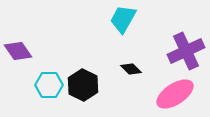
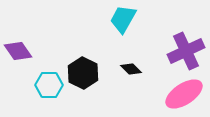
black hexagon: moved 12 px up
pink ellipse: moved 9 px right
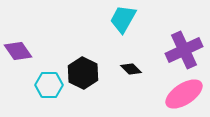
purple cross: moved 2 px left, 1 px up
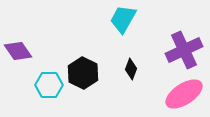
black diamond: rotated 65 degrees clockwise
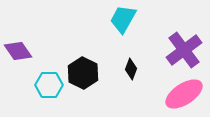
purple cross: rotated 12 degrees counterclockwise
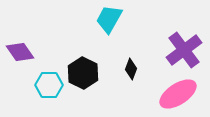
cyan trapezoid: moved 14 px left
purple diamond: moved 2 px right, 1 px down
pink ellipse: moved 6 px left
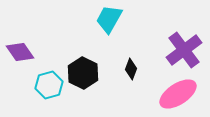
cyan hexagon: rotated 16 degrees counterclockwise
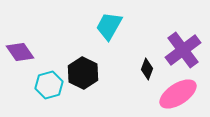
cyan trapezoid: moved 7 px down
purple cross: moved 1 px left
black diamond: moved 16 px right
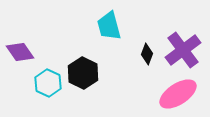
cyan trapezoid: rotated 44 degrees counterclockwise
black diamond: moved 15 px up
cyan hexagon: moved 1 px left, 2 px up; rotated 20 degrees counterclockwise
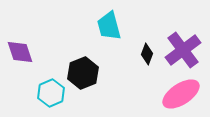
purple diamond: rotated 16 degrees clockwise
black hexagon: rotated 12 degrees clockwise
cyan hexagon: moved 3 px right, 10 px down; rotated 12 degrees clockwise
pink ellipse: moved 3 px right
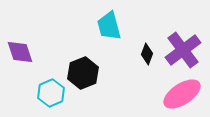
pink ellipse: moved 1 px right
